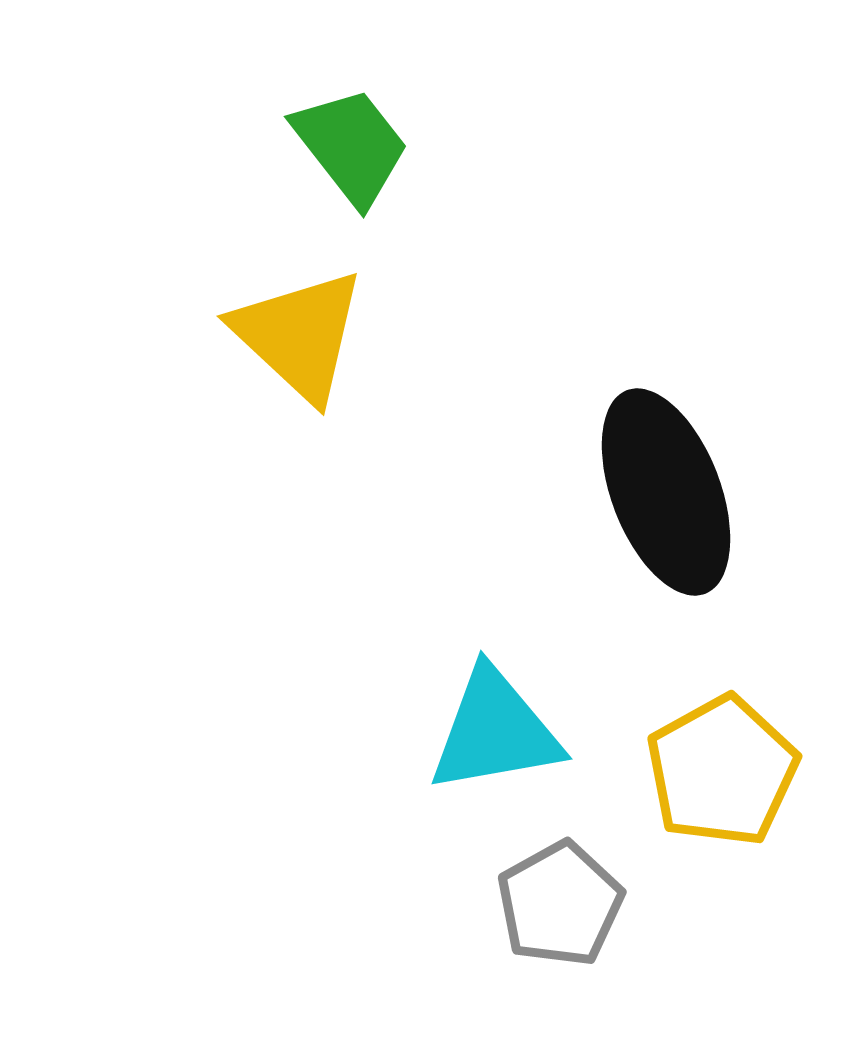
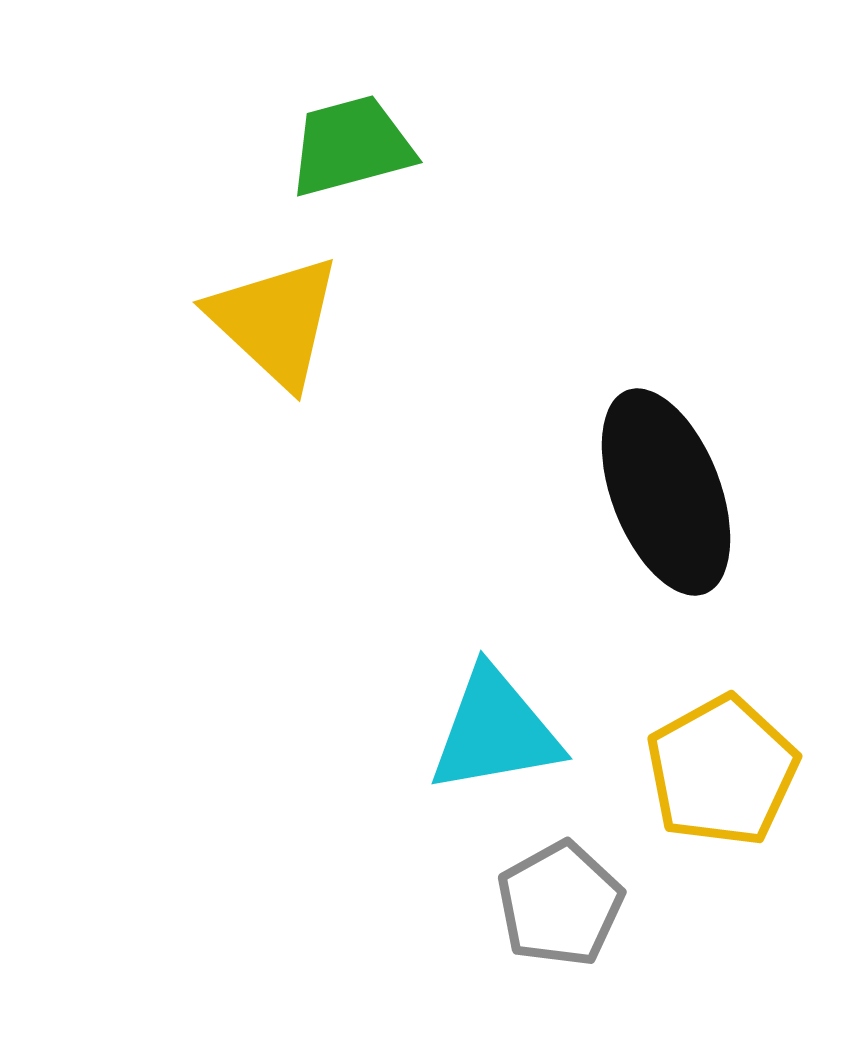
green trapezoid: rotated 67 degrees counterclockwise
yellow triangle: moved 24 px left, 14 px up
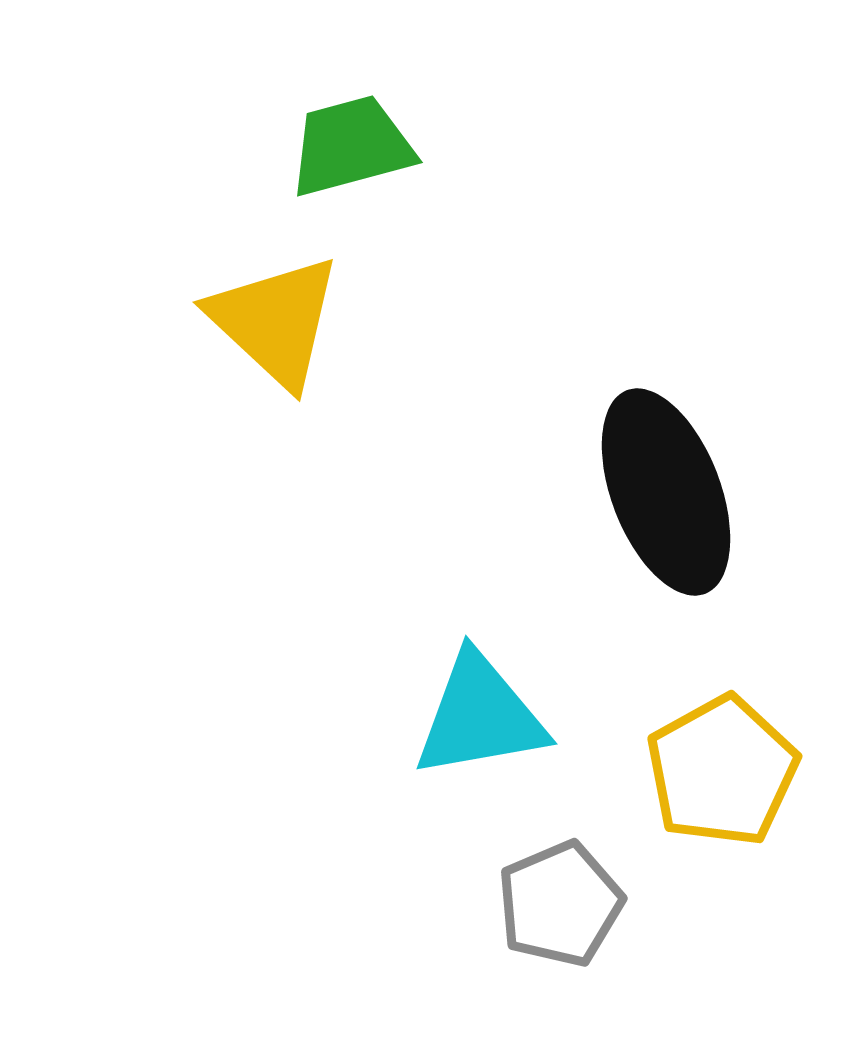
cyan triangle: moved 15 px left, 15 px up
gray pentagon: rotated 6 degrees clockwise
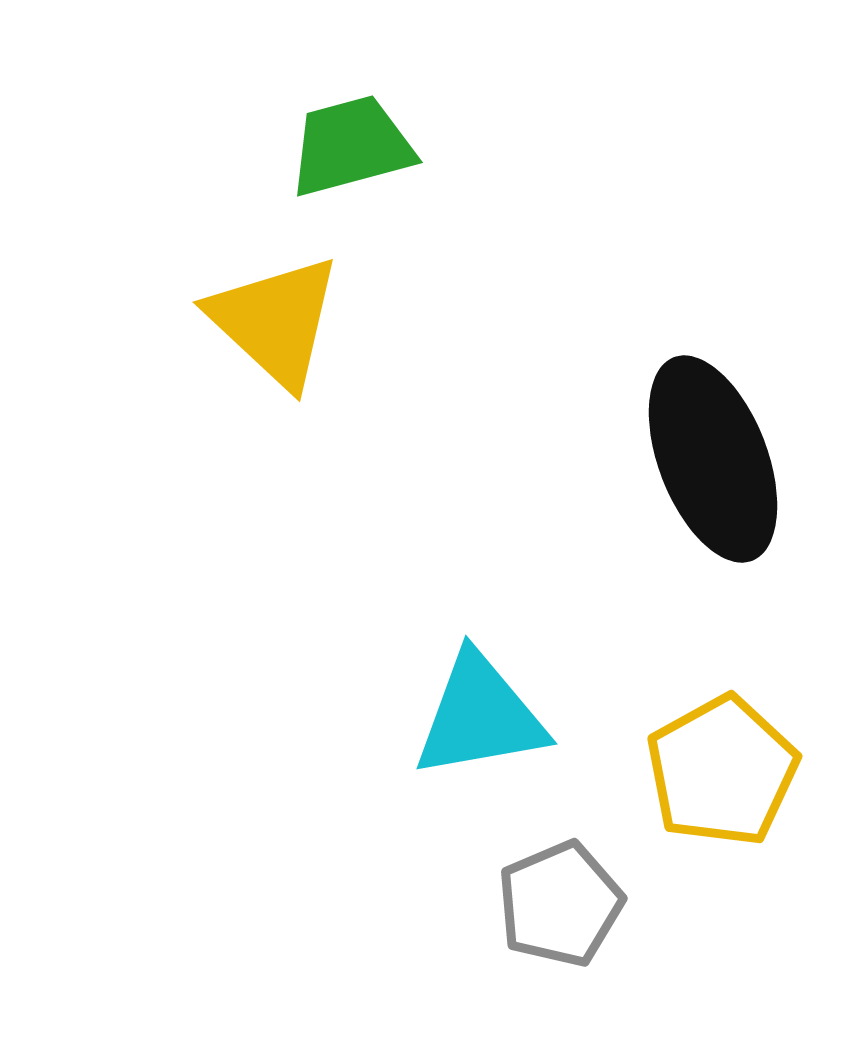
black ellipse: moved 47 px right, 33 px up
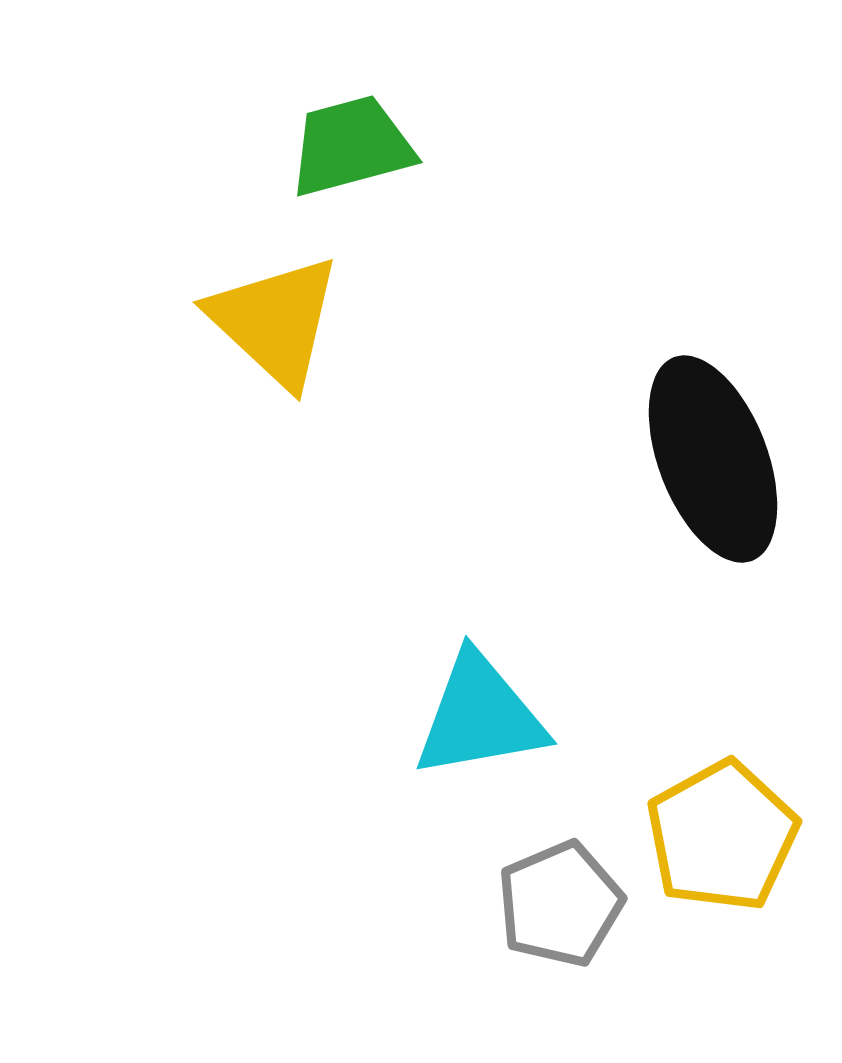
yellow pentagon: moved 65 px down
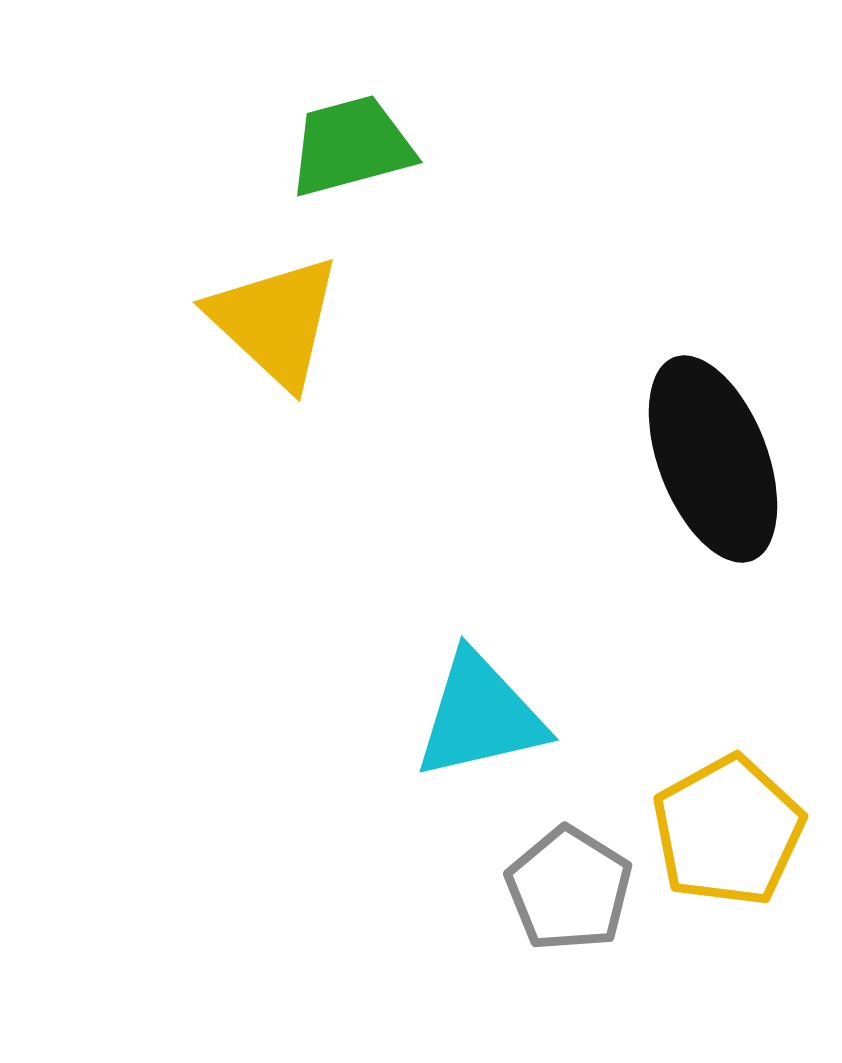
cyan triangle: rotated 3 degrees counterclockwise
yellow pentagon: moved 6 px right, 5 px up
gray pentagon: moved 9 px right, 15 px up; rotated 17 degrees counterclockwise
